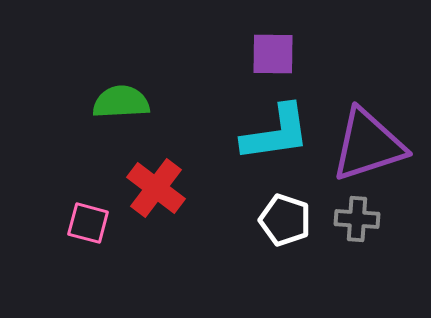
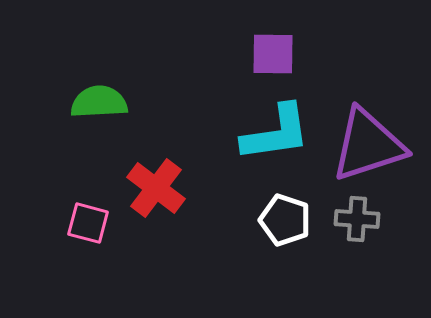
green semicircle: moved 22 px left
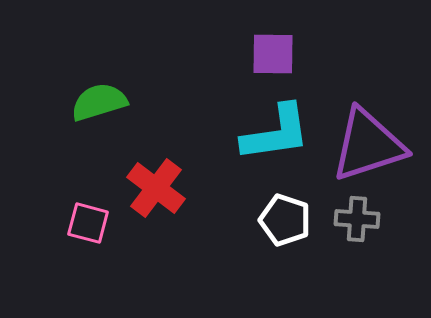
green semicircle: rotated 14 degrees counterclockwise
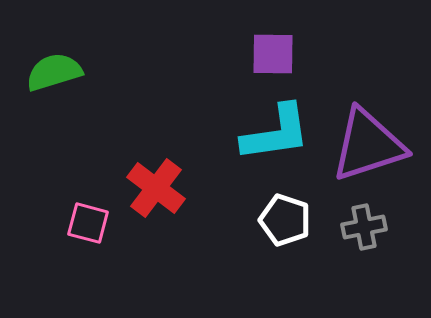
green semicircle: moved 45 px left, 30 px up
gray cross: moved 7 px right, 8 px down; rotated 15 degrees counterclockwise
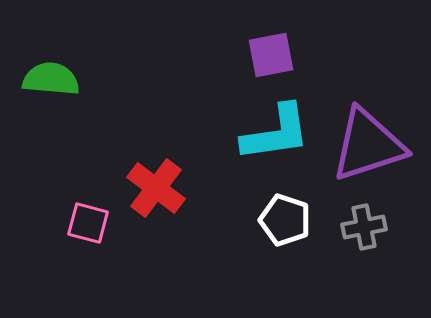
purple square: moved 2 px left, 1 px down; rotated 12 degrees counterclockwise
green semicircle: moved 3 px left, 7 px down; rotated 22 degrees clockwise
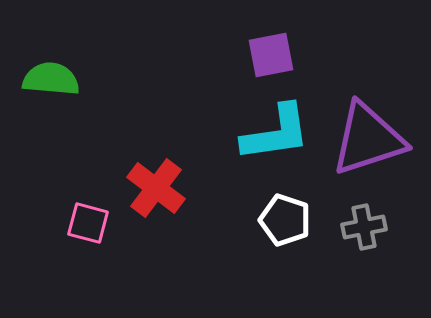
purple triangle: moved 6 px up
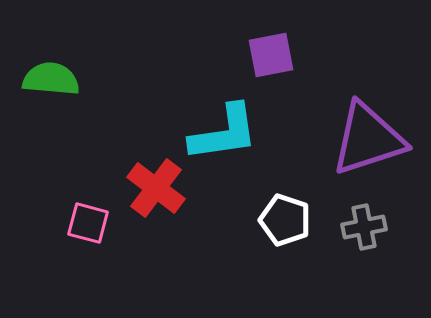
cyan L-shape: moved 52 px left
